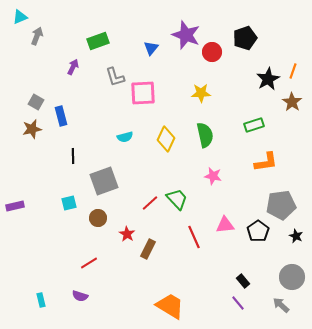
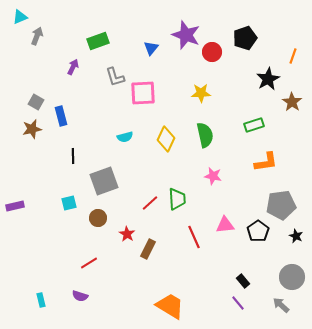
orange line at (293, 71): moved 15 px up
green trapezoid at (177, 199): rotated 40 degrees clockwise
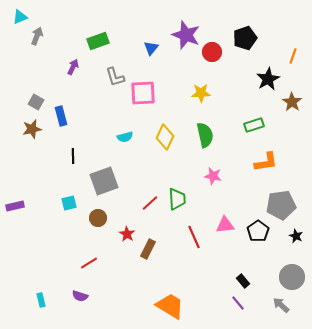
yellow diamond at (166, 139): moved 1 px left, 2 px up
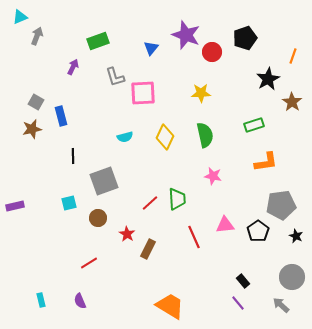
purple semicircle at (80, 296): moved 5 px down; rotated 49 degrees clockwise
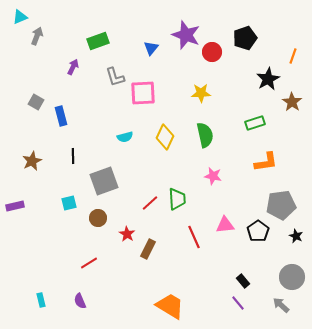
green rectangle at (254, 125): moved 1 px right, 2 px up
brown star at (32, 129): moved 32 px down; rotated 12 degrees counterclockwise
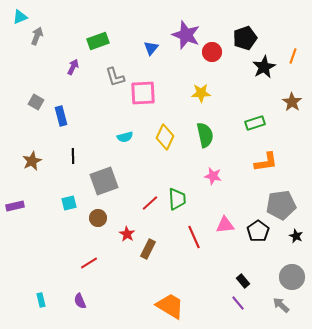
black star at (268, 79): moved 4 px left, 12 px up
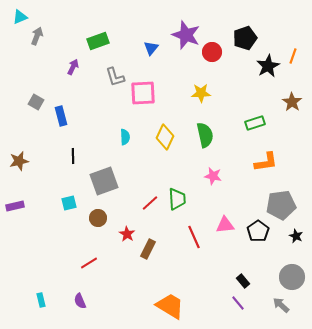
black star at (264, 67): moved 4 px right, 1 px up
cyan semicircle at (125, 137): rotated 77 degrees counterclockwise
brown star at (32, 161): moved 13 px left; rotated 12 degrees clockwise
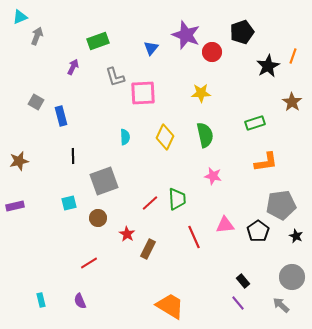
black pentagon at (245, 38): moved 3 px left, 6 px up
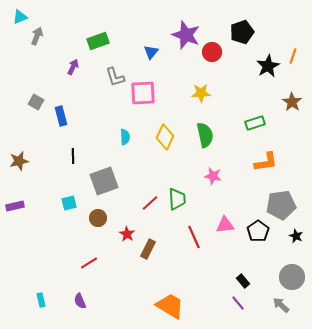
blue triangle at (151, 48): moved 4 px down
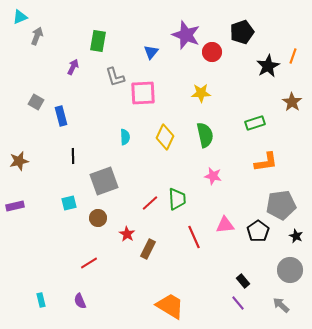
green rectangle at (98, 41): rotated 60 degrees counterclockwise
gray circle at (292, 277): moved 2 px left, 7 px up
